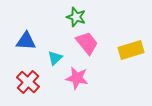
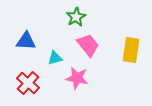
green star: rotated 24 degrees clockwise
pink trapezoid: moved 1 px right, 2 px down
yellow rectangle: rotated 65 degrees counterclockwise
cyan triangle: rotated 28 degrees clockwise
red cross: moved 1 px down
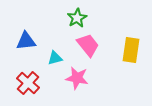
green star: moved 1 px right, 1 px down
blue triangle: rotated 10 degrees counterclockwise
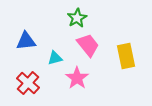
yellow rectangle: moved 5 px left, 6 px down; rotated 20 degrees counterclockwise
pink star: rotated 25 degrees clockwise
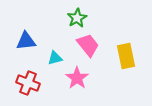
red cross: rotated 20 degrees counterclockwise
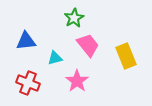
green star: moved 3 px left
yellow rectangle: rotated 10 degrees counterclockwise
pink star: moved 3 px down
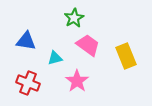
blue triangle: rotated 15 degrees clockwise
pink trapezoid: rotated 15 degrees counterclockwise
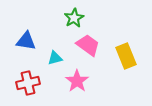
red cross: rotated 35 degrees counterclockwise
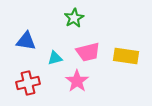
pink trapezoid: moved 7 px down; rotated 130 degrees clockwise
yellow rectangle: rotated 60 degrees counterclockwise
